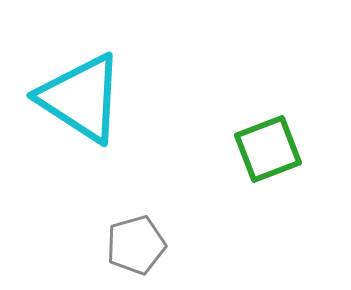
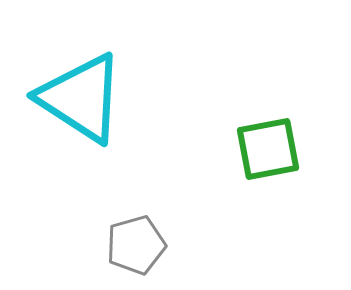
green square: rotated 10 degrees clockwise
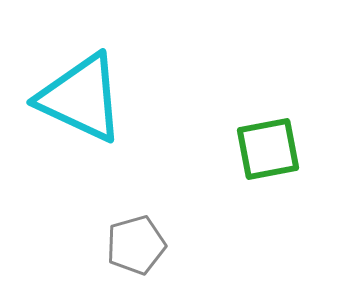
cyan triangle: rotated 8 degrees counterclockwise
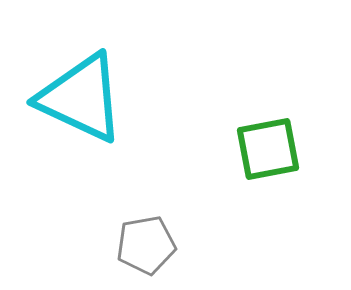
gray pentagon: moved 10 px right; rotated 6 degrees clockwise
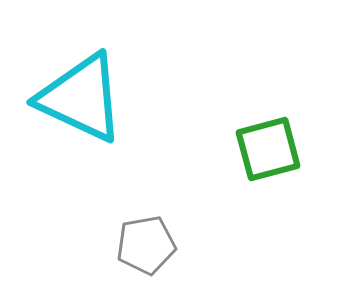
green square: rotated 4 degrees counterclockwise
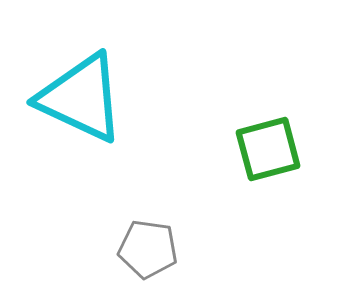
gray pentagon: moved 2 px right, 4 px down; rotated 18 degrees clockwise
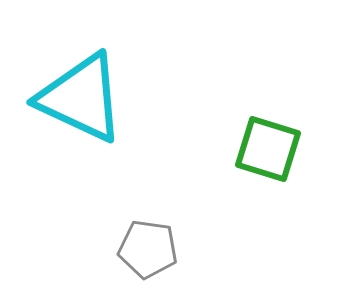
green square: rotated 32 degrees clockwise
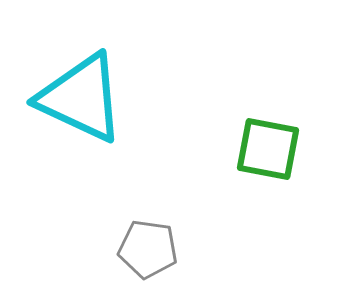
green square: rotated 6 degrees counterclockwise
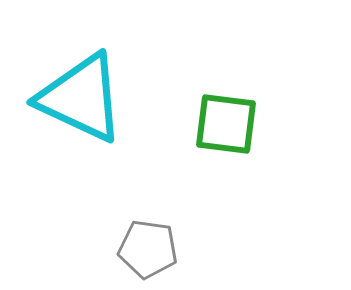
green square: moved 42 px left, 25 px up; rotated 4 degrees counterclockwise
